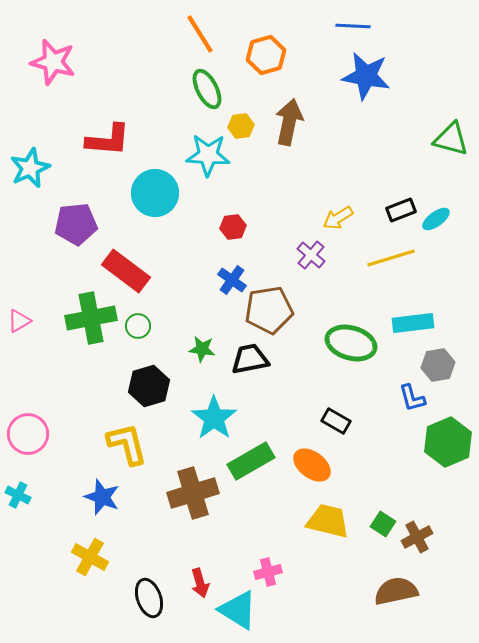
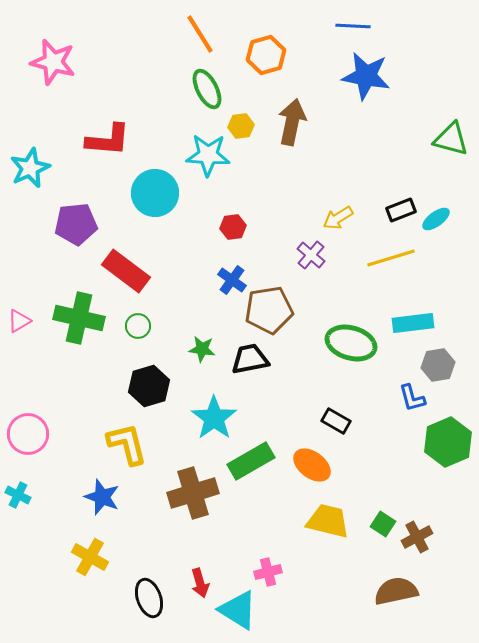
brown arrow at (289, 122): moved 3 px right
green cross at (91, 318): moved 12 px left; rotated 24 degrees clockwise
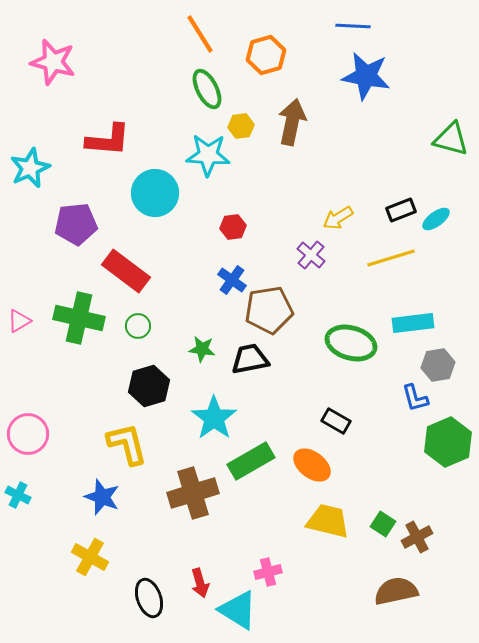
blue L-shape at (412, 398): moved 3 px right
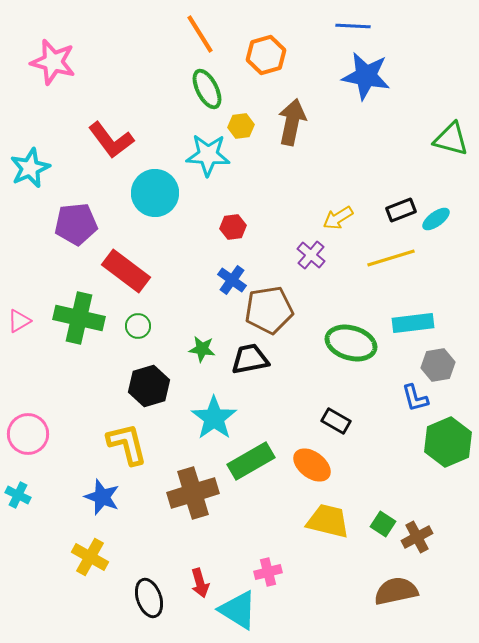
red L-shape at (108, 140): moved 3 px right; rotated 48 degrees clockwise
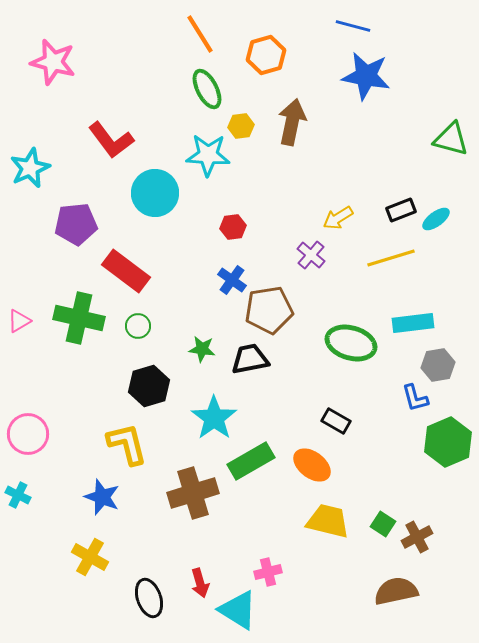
blue line at (353, 26): rotated 12 degrees clockwise
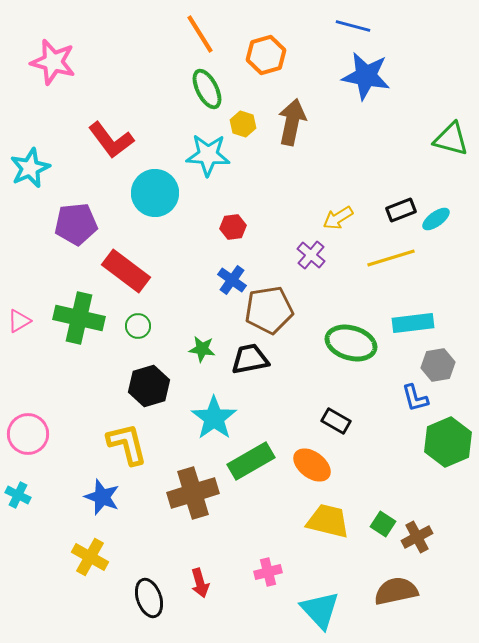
yellow hexagon at (241, 126): moved 2 px right, 2 px up; rotated 25 degrees clockwise
cyan triangle at (238, 610): moved 82 px right; rotated 15 degrees clockwise
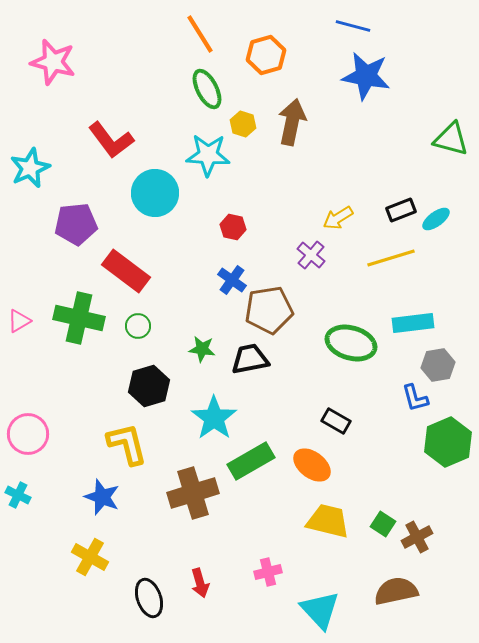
red hexagon at (233, 227): rotated 20 degrees clockwise
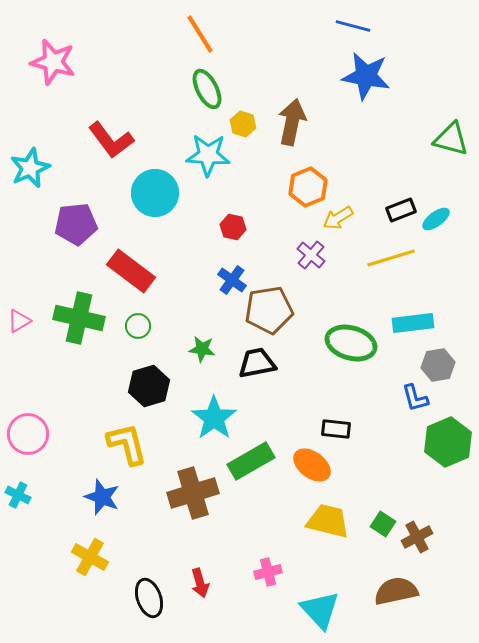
orange hexagon at (266, 55): moved 42 px right, 132 px down; rotated 6 degrees counterclockwise
red rectangle at (126, 271): moved 5 px right
black trapezoid at (250, 359): moved 7 px right, 4 px down
black rectangle at (336, 421): moved 8 px down; rotated 24 degrees counterclockwise
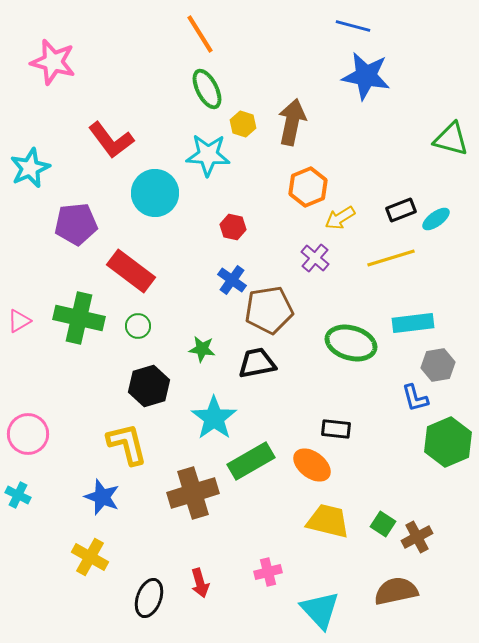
yellow arrow at (338, 218): moved 2 px right
purple cross at (311, 255): moved 4 px right, 3 px down
black ellipse at (149, 598): rotated 39 degrees clockwise
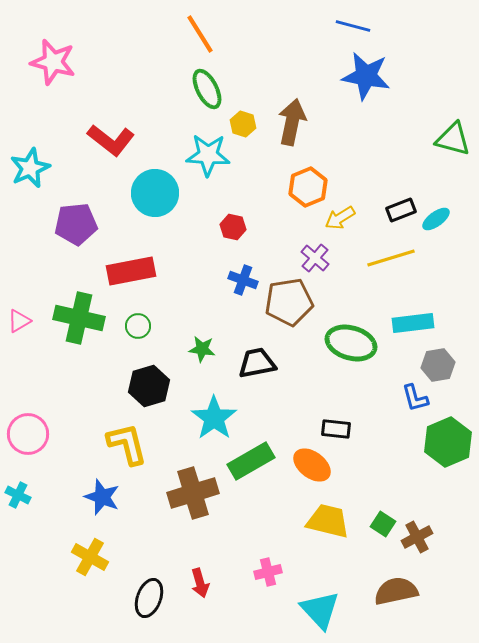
green triangle at (451, 139): moved 2 px right
red L-shape at (111, 140): rotated 15 degrees counterclockwise
red rectangle at (131, 271): rotated 48 degrees counterclockwise
blue cross at (232, 280): moved 11 px right; rotated 16 degrees counterclockwise
brown pentagon at (269, 310): moved 20 px right, 8 px up
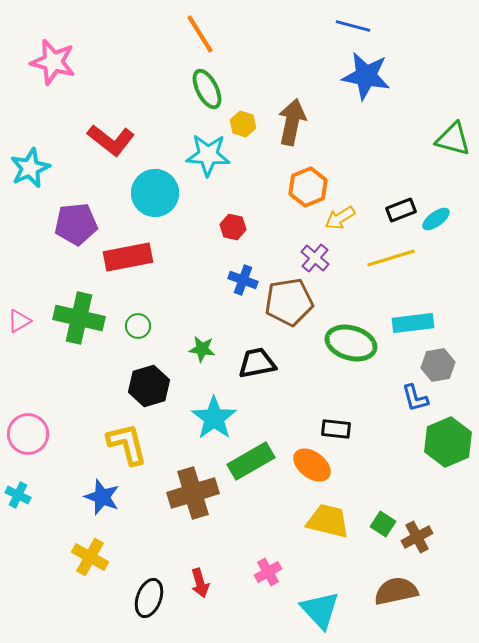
red rectangle at (131, 271): moved 3 px left, 14 px up
pink cross at (268, 572): rotated 16 degrees counterclockwise
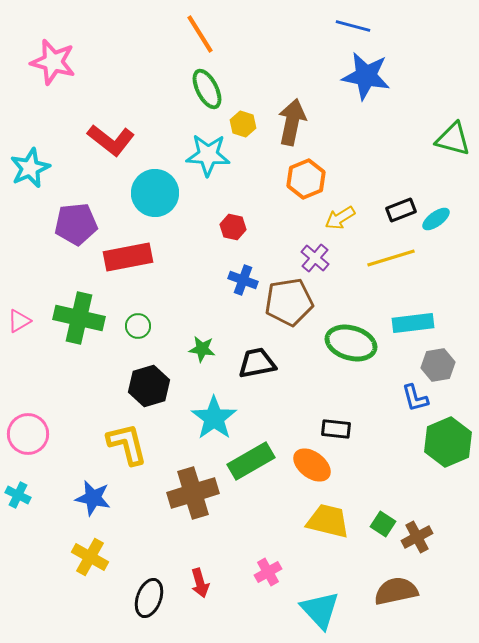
orange hexagon at (308, 187): moved 2 px left, 8 px up
blue star at (102, 497): moved 9 px left, 1 px down; rotated 9 degrees counterclockwise
